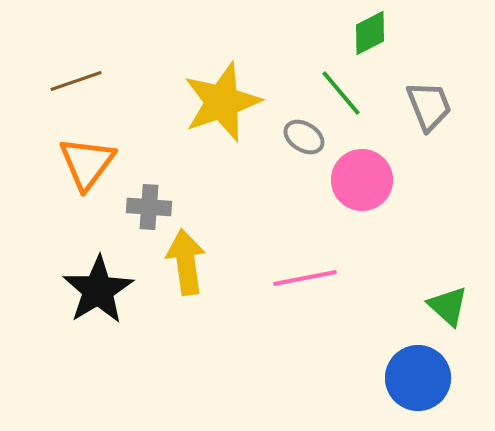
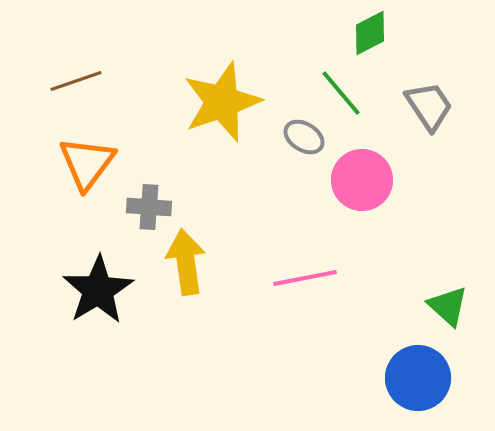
gray trapezoid: rotated 12 degrees counterclockwise
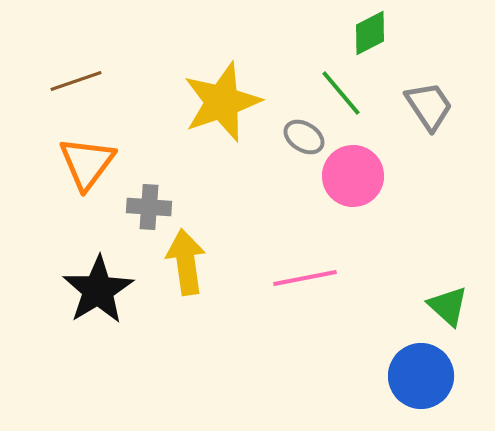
pink circle: moved 9 px left, 4 px up
blue circle: moved 3 px right, 2 px up
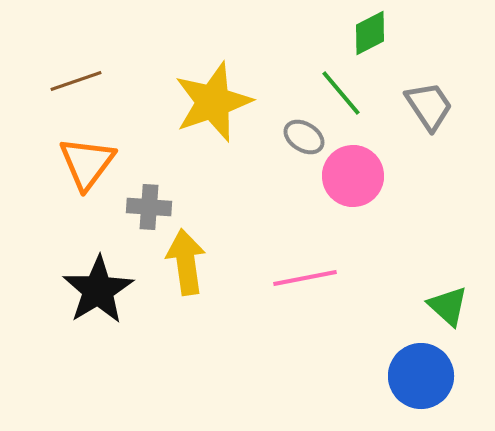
yellow star: moved 9 px left
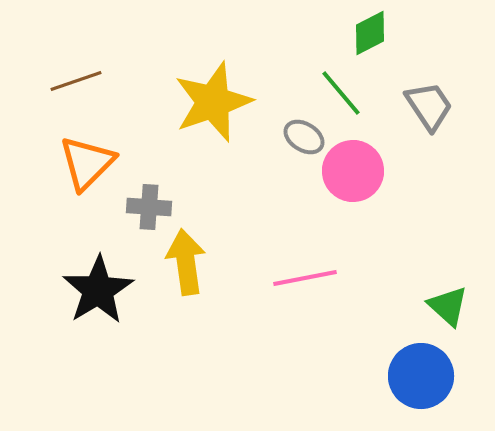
orange triangle: rotated 8 degrees clockwise
pink circle: moved 5 px up
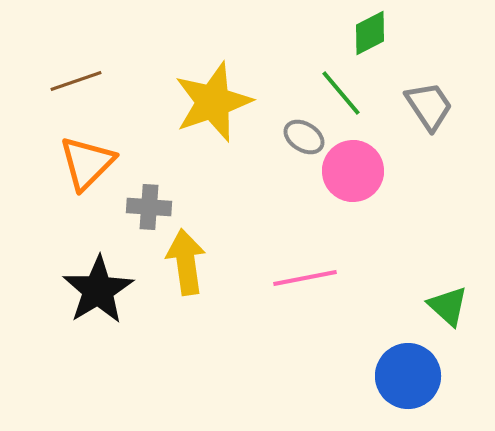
blue circle: moved 13 px left
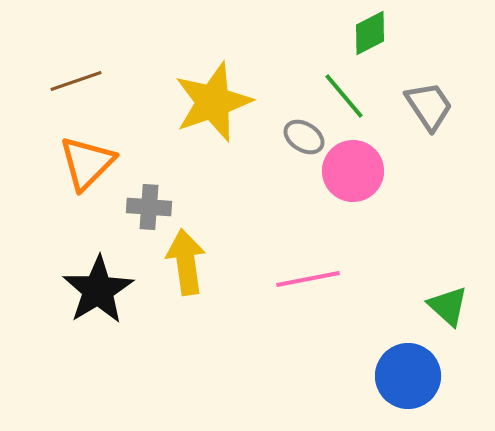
green line: moved 3 px right, 3 px down
pink line: moved 3 px right, 1 px down
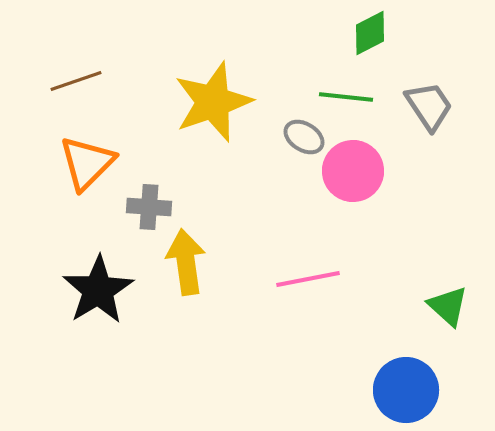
green line: moved 2 px right, 1 px down; rotated 44 degrees counterclockwise
blue circle: moved 2 px left, 14 px down
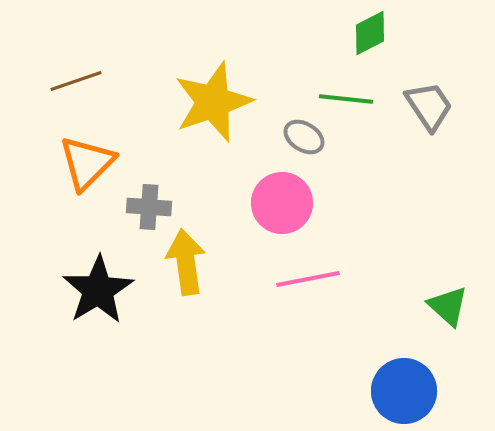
green line: moved 2 px down
pink circle: moved 71 px left, 32 px down
blue circle: moved 2 px left, 1 px down
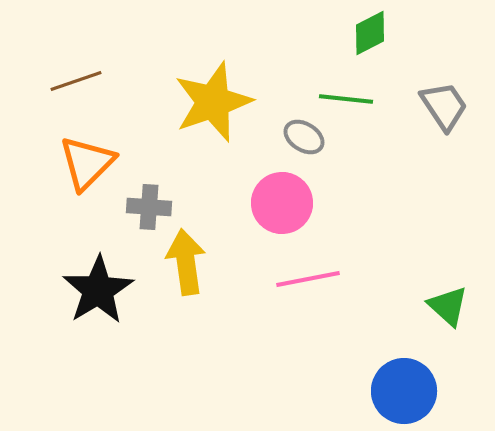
gray trapezoid: moved 15 px right
